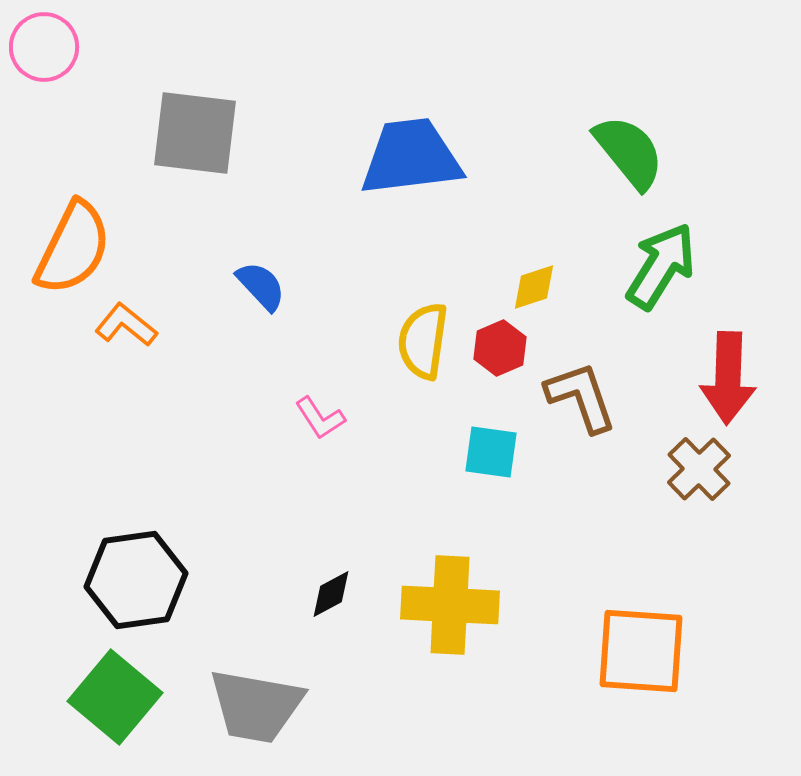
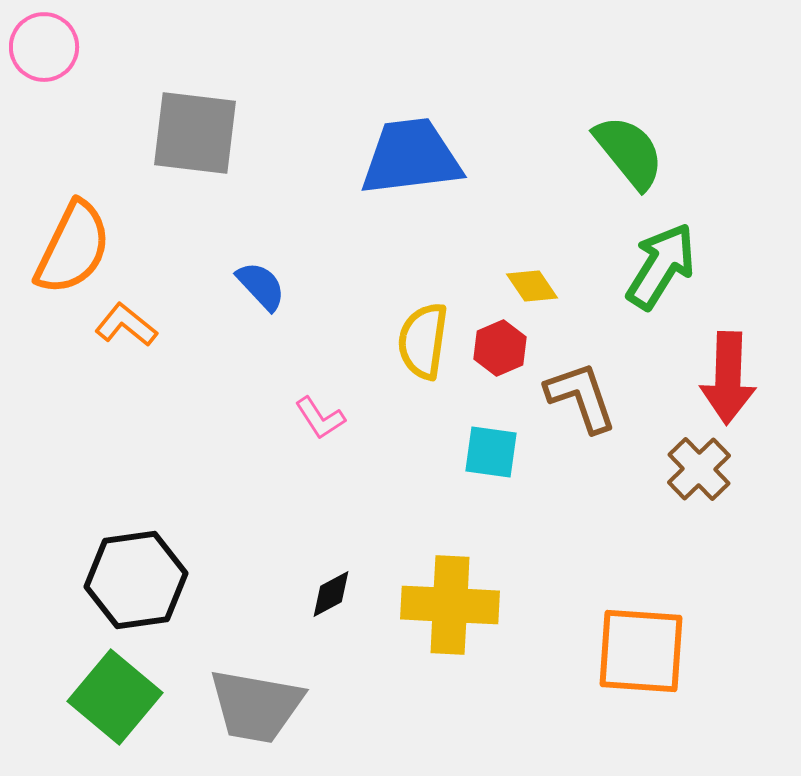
yellow diamond: moved 2 px left, 1 px up; rotated 74 degrees clockwise
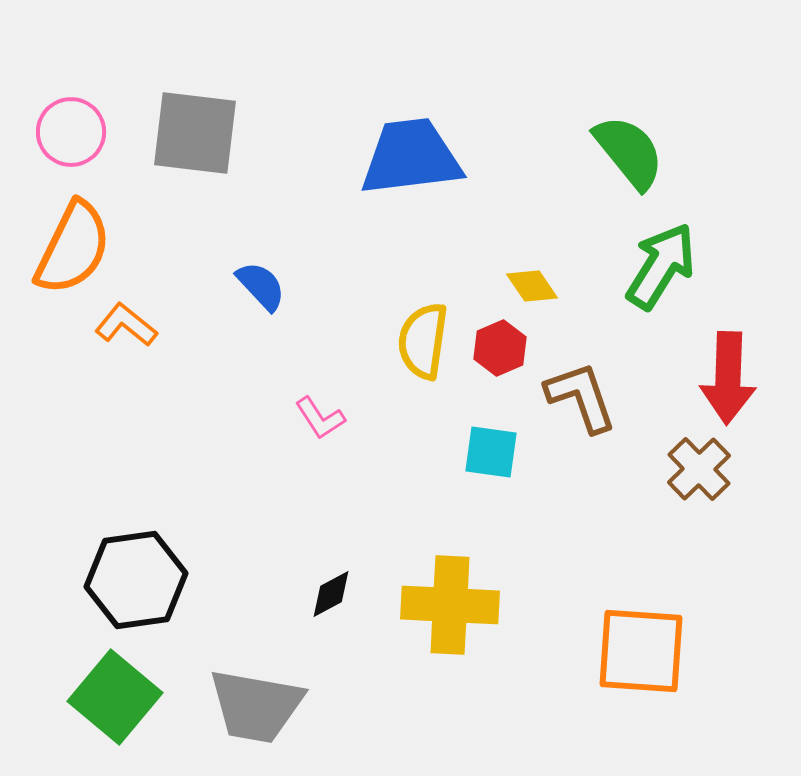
pink circle: moved 27 px right, 85 px down
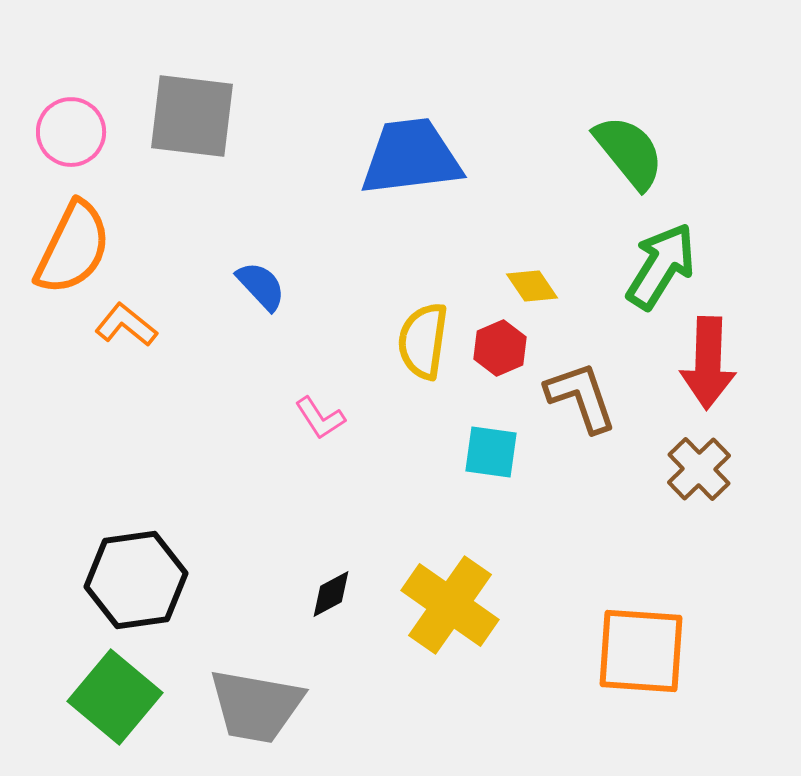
gray square: moved 3 px left, 17 px up
red arrow: moved 20 px left, 15 px up
yellow cross: rotated 32 degrees clockwise
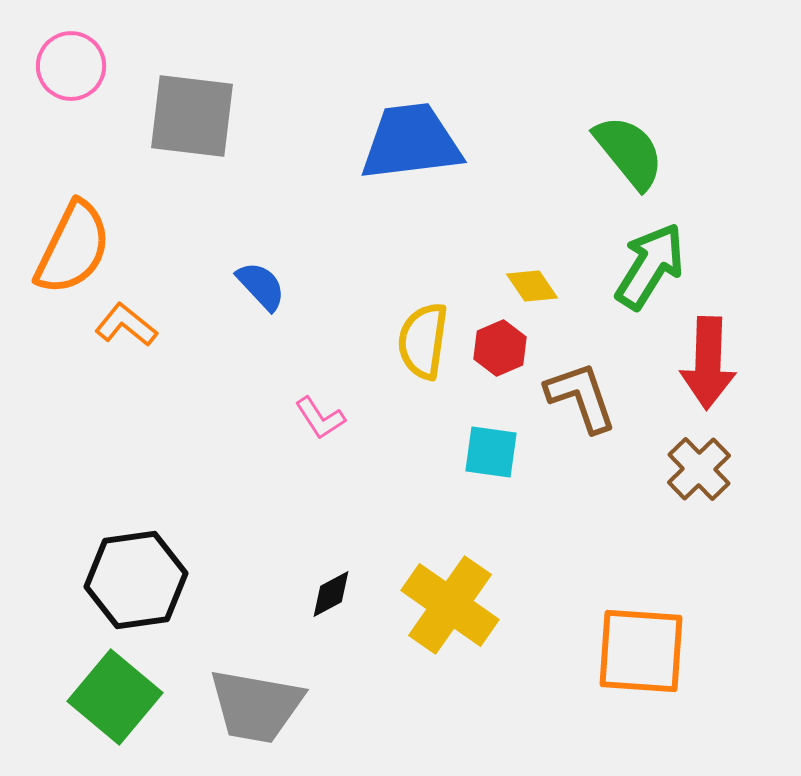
pink circle: moved 66 px up
blue trapezoid: moved 15 px up
green arrow: moved 11 px left
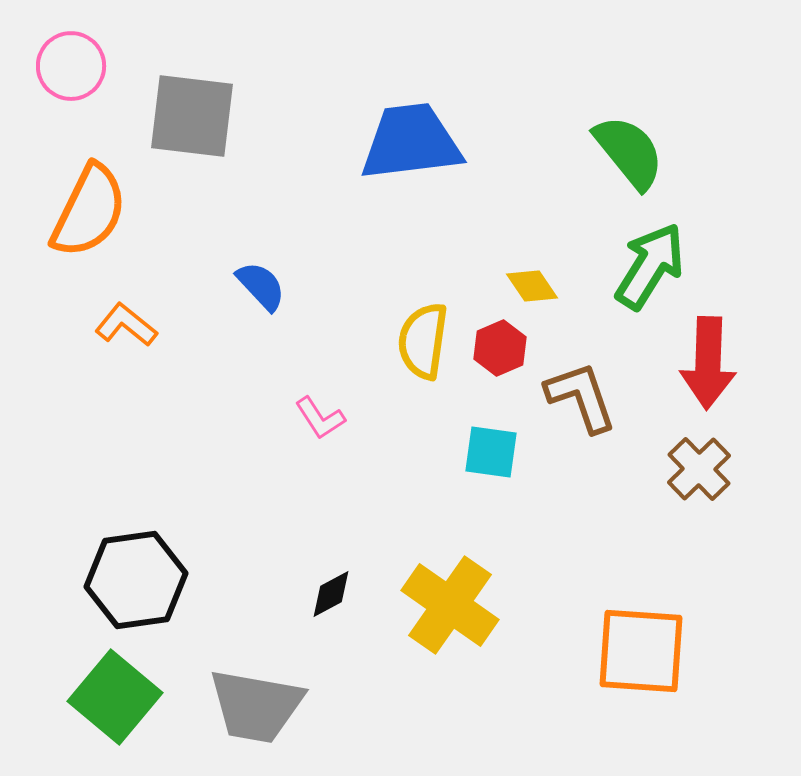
orange semicircle: moved 16 px right, 37 px up
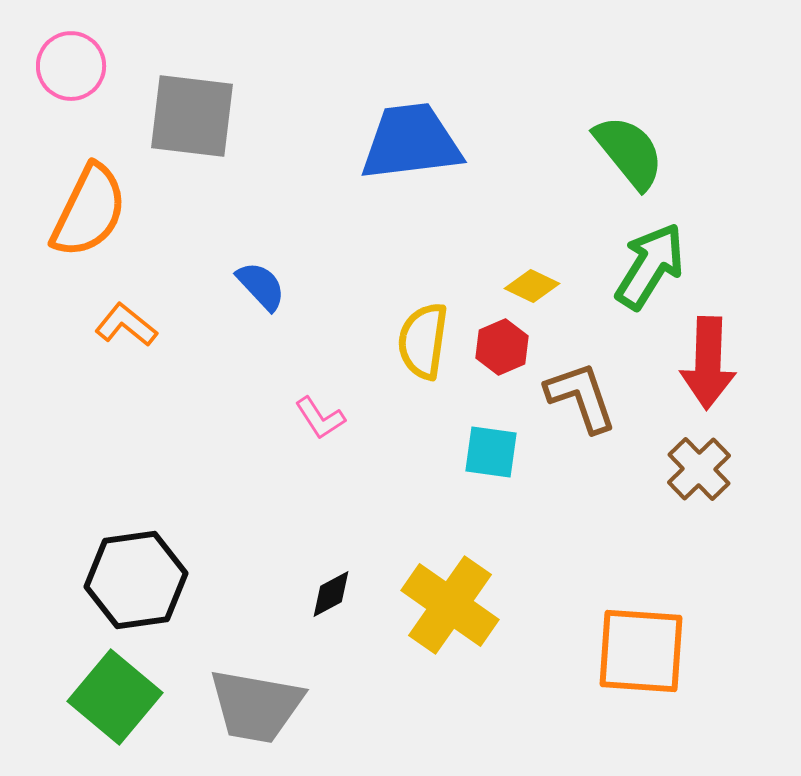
yellow diamond: rotated 30 degrees counterclockwise
red hexagon: moved 2 px right, 1 px up
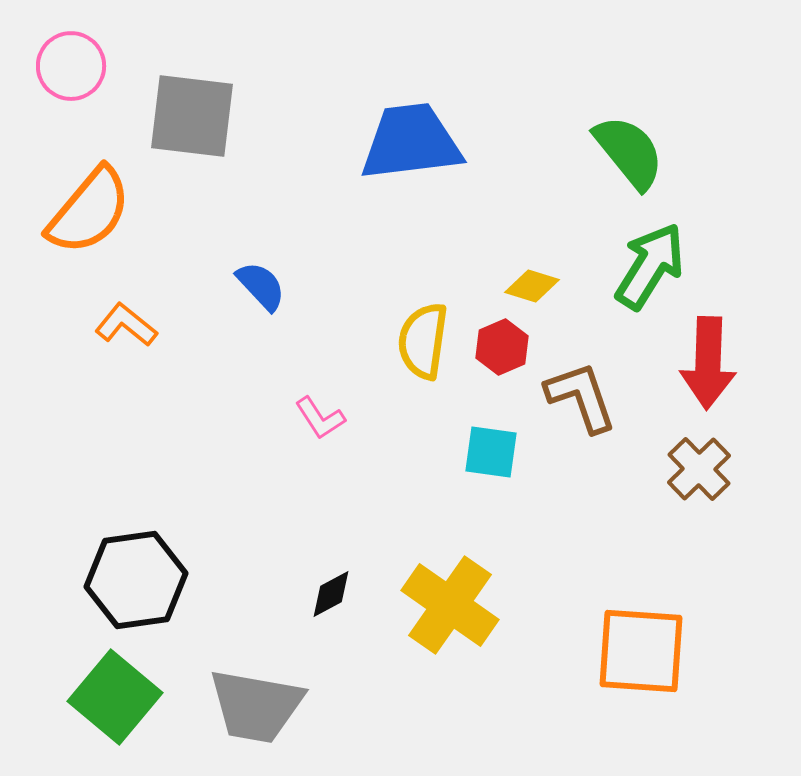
orange semicircle: rotated 14 degrees clockwise
yellow diamond: rotated 8 degrees counterclockwise
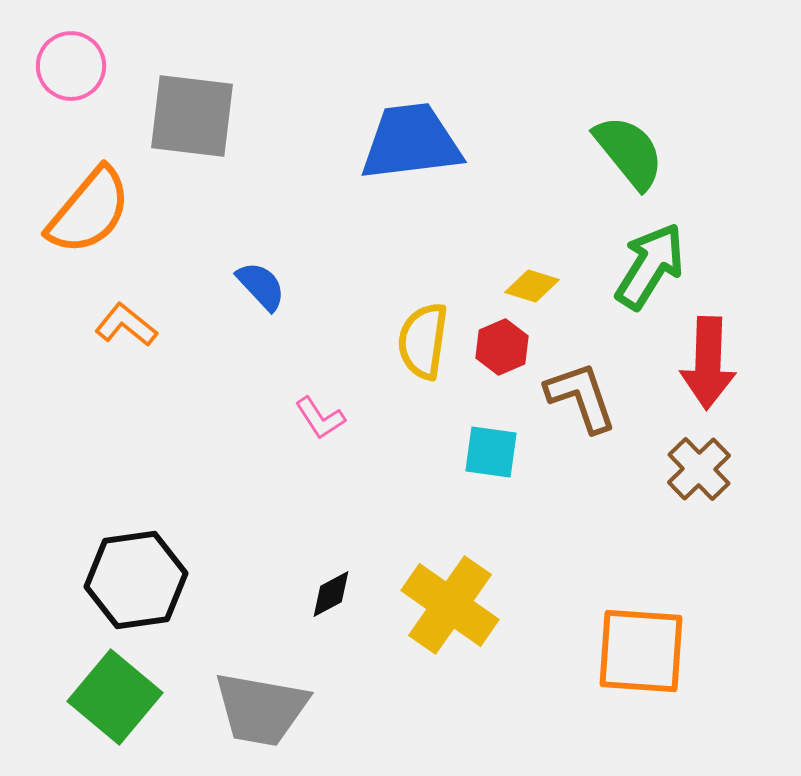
gray trapezoid: moved 5 px right, 3 px down
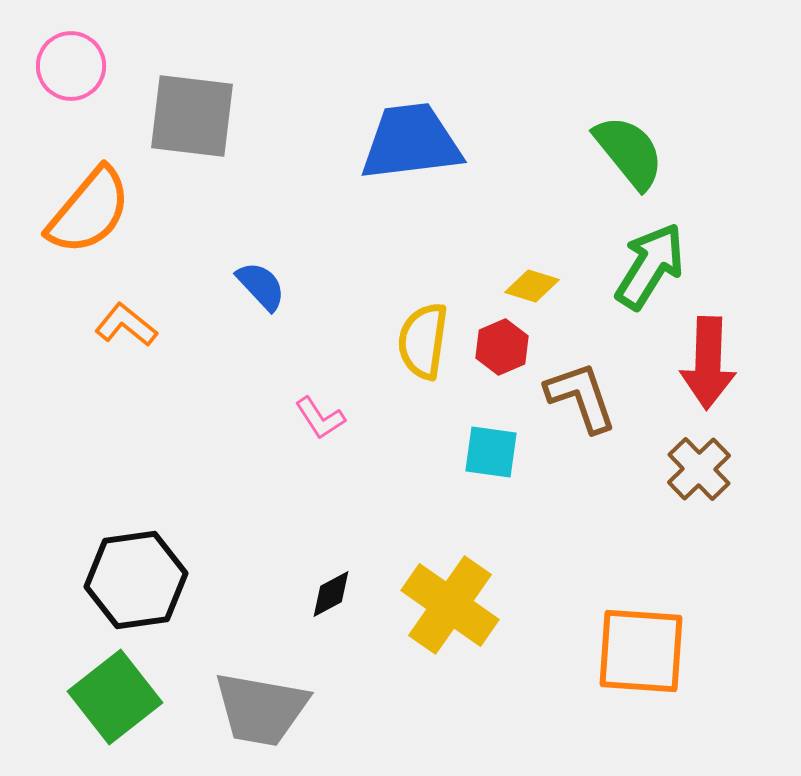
green square: rotated 12 degrees clockwise
